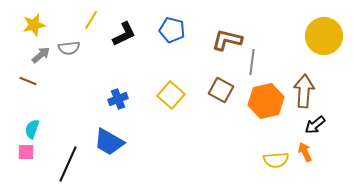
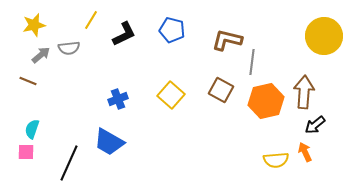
brown arrow: moved 1 px down
black line: moved 1 px right, 1 px up
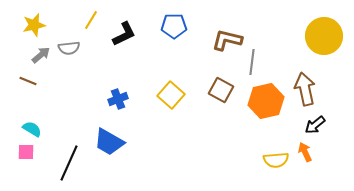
blue pentagon: moved 2 px right, 4 px up; rotated 15 degrees counterclockwise
brown arrow: moved 1 px right, 3 px up; rotated 16 degrees counterclockwise
cyan semicircle: rotated 102 degrees clockwise
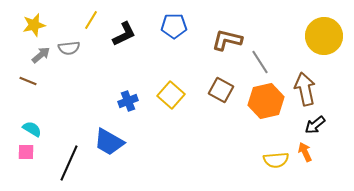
gray line: moved 8 px right; rotated 40 degrees counterclockwise
blue cross: moved 10 px right, 2 px down
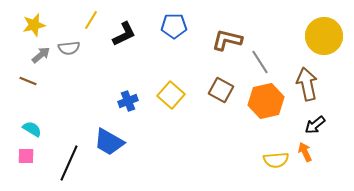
brown arrow: moved 2 px right, 5 px up
pink square: moved 4 px down
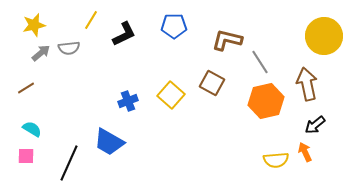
gray arrow: moved 2 px up
brown line: moved 2 px left, 7 px down; rotated 54 degrees counterclockwise
brown square: moved 9 px left, 7 px up
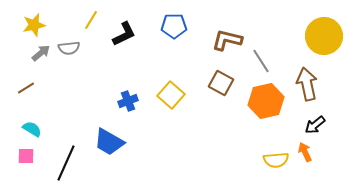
gray line: moved 1 px right, 1 px up
brown square: moved 9 px right
black line: moved 3 px left
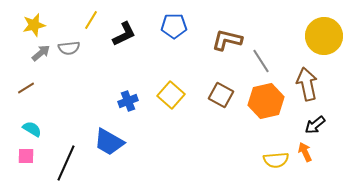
brown square: moved 12 px down
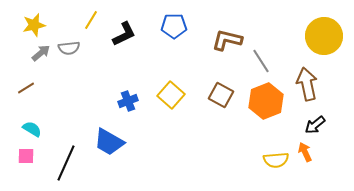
orange hexagon: rotated 8 degrees counterclockwise
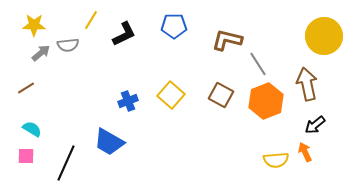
yellow star: rotated 15 degrees clockwise
gray semicircle: moved 1 px left, 3 px up
gray line: moved 3 px left, 3 px down
